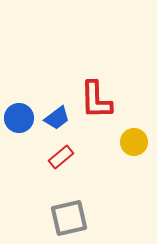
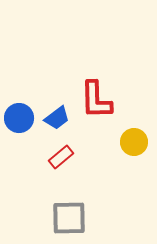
gray square: rotated 12 degrees clockwise
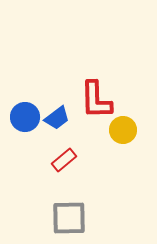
blue circle: moved 6 px right, 1 px up
yellow circle: moved 11 px left, 12 px up
red rectangle: moved 3 px right, 3 px down
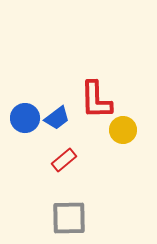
blue circle: moved 1 px down
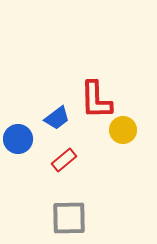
blue circle: moved 7 px left, 21 px down
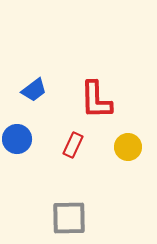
blue trapezoid: moved 23 px left, 28 px up
yellow circle: moved 5 px right, 17 px down
blue circle: moved 1 px left
red rectangle: moved 9 px right, 15 px up; rotated 25 degrees counterclockwise
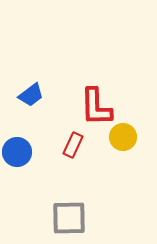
blue trapezoid: moved 3 px left, 5 px down
red L-shape: moved 7 px down
blue circle: moved 13 px down
yellow circle: moved 5 px left, 10 px up
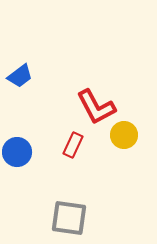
blue trapezoid: moved 11 px left, 19 px up
red L-shape: rotated 27 degrees counterclockwise
yellow circle: moved 1 px right, 2 px up
gray square: rotated 9 degrees clockwise
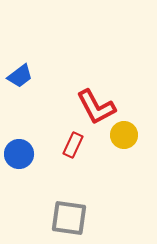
blue circle: moved 2 px right, 2 px down
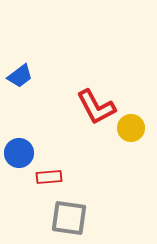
yellow circle: moved 7 px right, 7 px up
red rectangle: moved 24 px left, 32 px down; rotated 60 degrees clockwise
blue circle: moved 1 px up
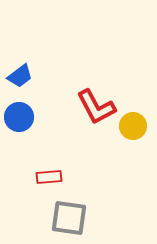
yellow circle: moved 2 px right, 2 px up
blue circle: moved 36 px up
